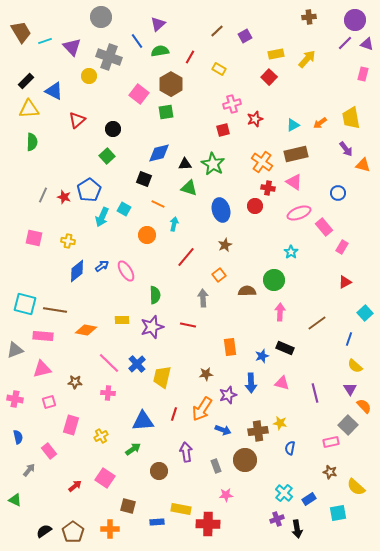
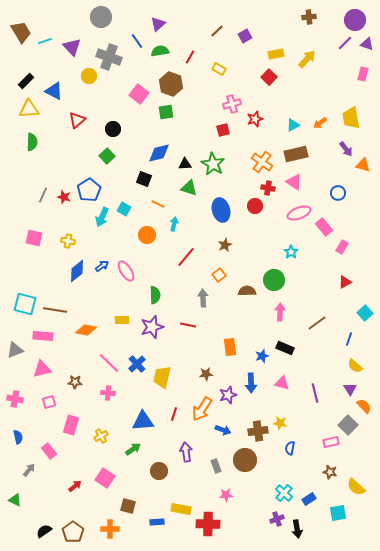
brown hexagon at (171, 84): rotated 10 degrees counterclockwise
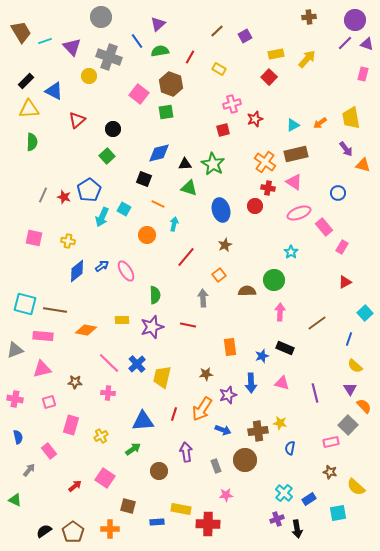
orange cross at (262, 162): moved 3 px right
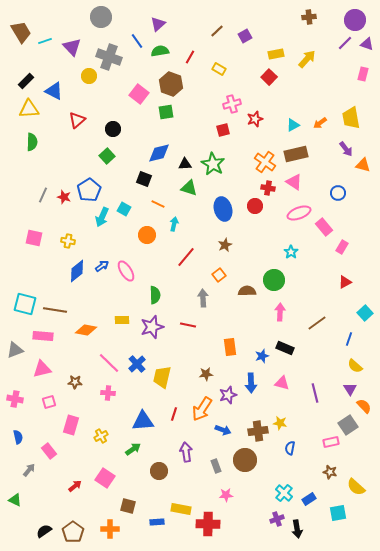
blue ellipse at (221, 210): moved 2 px right, 1 px up
gray square at (348, 425): rotated 12 degrees clockwise
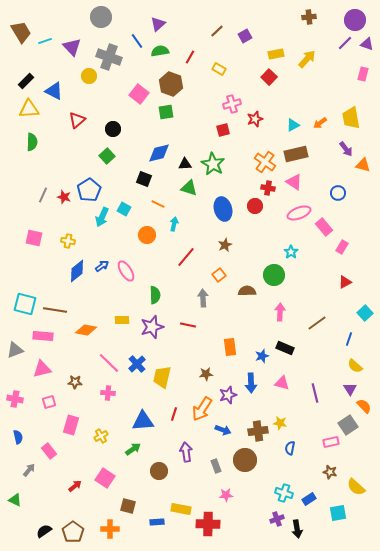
green circle at (274, 280): moved 5 px up
cyan cross at (284, 493): rotated 24 degrees counterclockwise
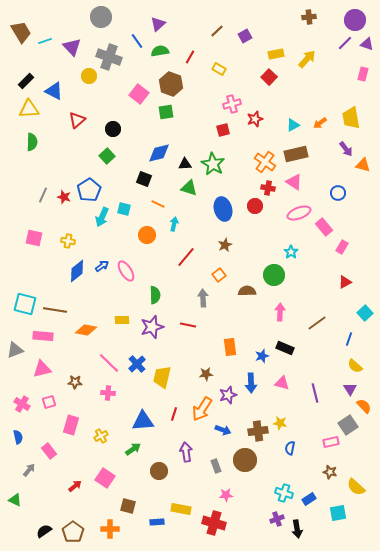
cyan square at (124, 209): rotated 16 degrees counterclockwise
pink cross at (15, 399): moved 7 px right, 5 px down; rotated 21 degrees clockwise
red cross at (208, 524): moved 6 px right, 1 px up; rotated 15 degrees clockwise
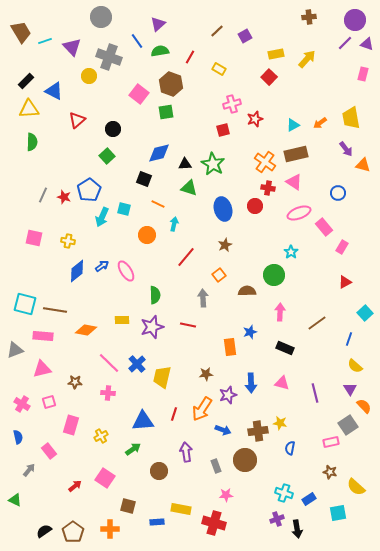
blue star at (262, 356): moved 12 px left, 24 px up
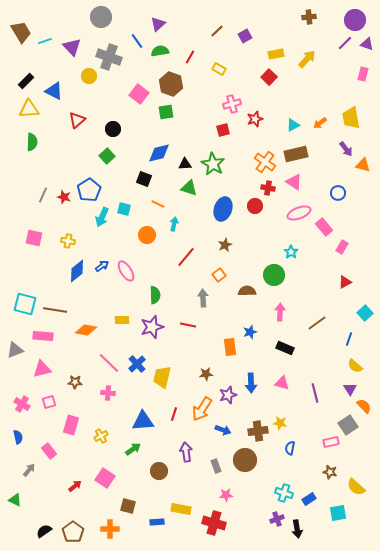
blue ellipse at (223, 209): rotated 35 degrees clockwise
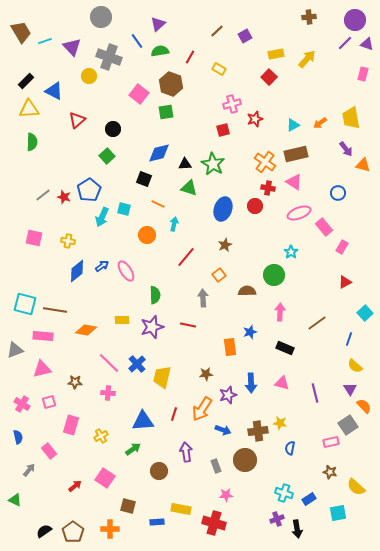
gray line at (43, 195): rotated 28 degrees clockwise
